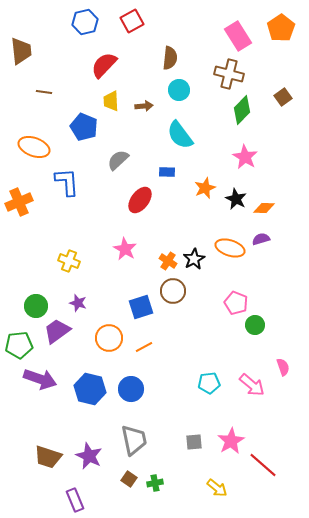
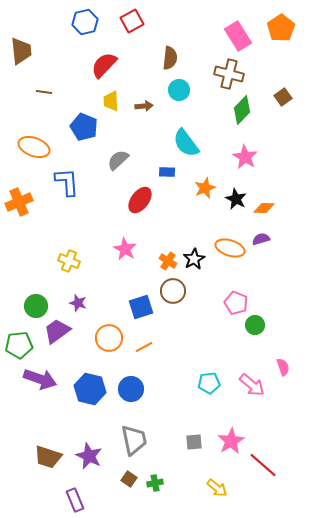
cyan semicircle at (180, 135): moved 6 px right, 8 px down
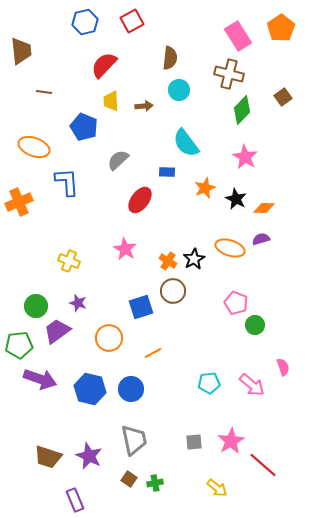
orange line at (144, 347): moved 9 px right, 6 px down
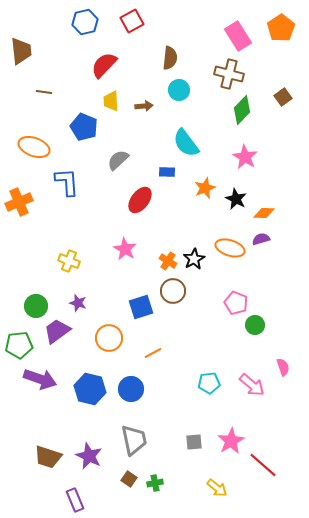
orange diamond at (264, 208): moved 5 px down
